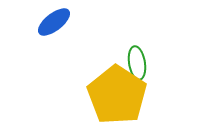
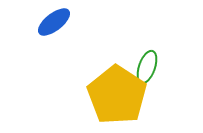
green ellipse: moved 10 px right, 4 px down; rotated 28 degrees clockwise
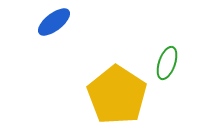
green ellipse: moved 20 px right, 4 px up
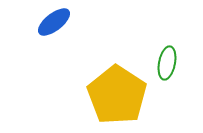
green ellipse: rotated 8 degrees counterclockwise
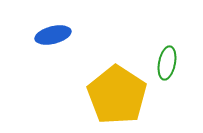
blue ellipse: moved 1 px left, 13 px down; rotated 24 degrees clockwise
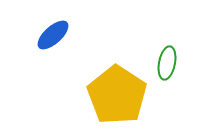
blue ellipse: rotated 28 degrees counterclockwise
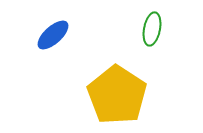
green ellipse: moved 15 px left, 34 px up
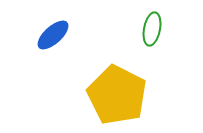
yellow pentagon: rotated 6 degrees counterclockwise
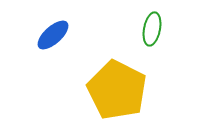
yellow pentagon: moved 5 px up
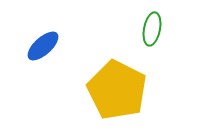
blue ellipse: moved 10 px left, 11 px down
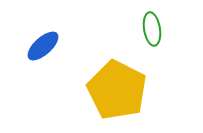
green ellipse: rotated 20 degrees counterclockwise
